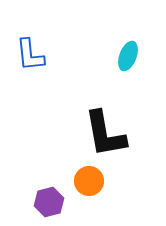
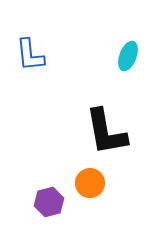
black L-shape: moved 1 px right, 2 px up
orange circle: moved 1 px right, 2 px down
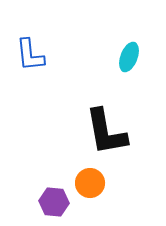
cyan ellipse: moved 1 px right, 1 px down
purple hexagon: moved 5 px right; rotated 20 degrees clockwise
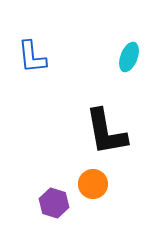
blue L-shape: moved 2 px right, 2 px down
orange circle: moved 3 px right, 1 px down
purple hexagon: moved 1 px down; rotated 12 degrees clockwise
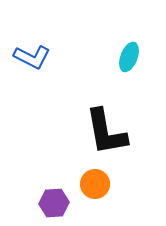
blue L-shape: rotated 57 degrees counterclockwise
orange circle: moved 2 px right
purple hexagon: rotated 20 degrees counterclockwise
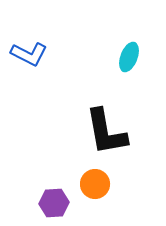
blue L-shape: moved 3 px left, 3 px up
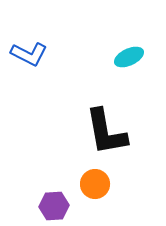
cyan ellipse: rotated 44 degrees clockwise
purple hexagon: moved 3 px down
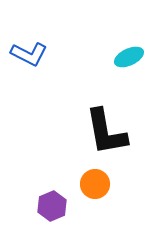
purple hexagon: moved 2 px left; rotated 20 degrees counterclockwise
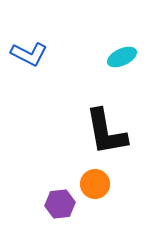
cyan ellipse: moved 7 px left
purple hexagon: moved 8 px right, 2 px up; rotated 16 degrees clockwise
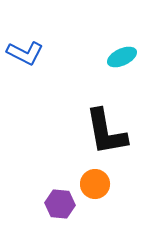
blue L-shape: moved 4 px left, 1 px up
purple hexagon: rotated 12 degrees clockwise
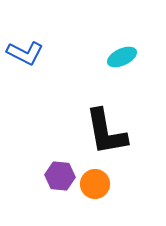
purple hexagon: moved 28 px up
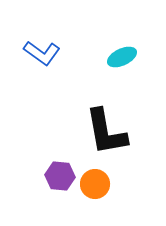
blue L-shape: moved 17 px right; rotated 9 degrees clockwise
